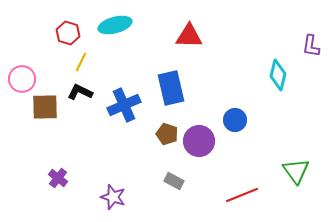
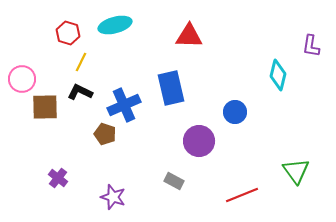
blue circle: moved 8 px up
brown pentagon: moved 62 px left
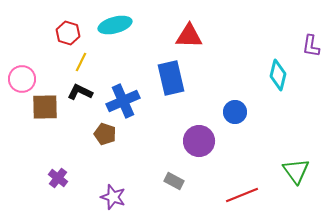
blue rectangle: moved 10 px up
blue cross: moved 1 px left, 4 px up
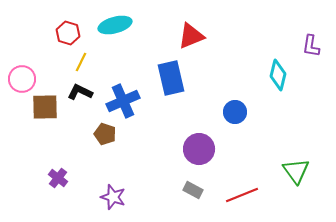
red triangle: moved 2 px right; rotated 24 degrees counterclockwise
purple circle: moved 8 px down
gray rectangle: moved 19 px right, 9 px down
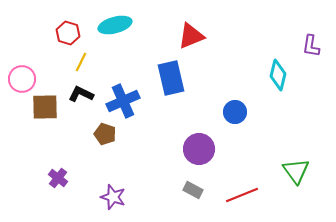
black L-shape: moved 1 px right, 2 px down
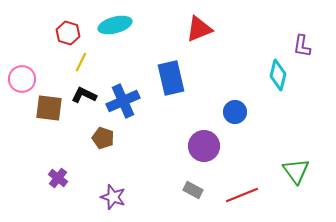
red triangle: moved 8 px right, 7 px up
purple L-shape: moved 9 px left
black L-shape: moved 3 px right, 1 px down
brown square: moved 4 px right, 1 px down; rotated 8 degrees clockwise
brown pentagon: moved 2 px left, 4 px down
purple circle: moved 5 px right, 3 px up
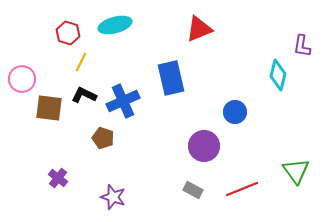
red line: moved 6 px up
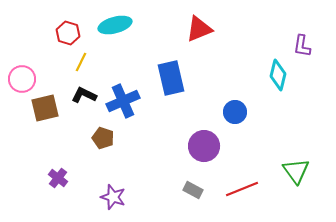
brown square: moved 4 px left; rotated 20 degrees counterclockwise
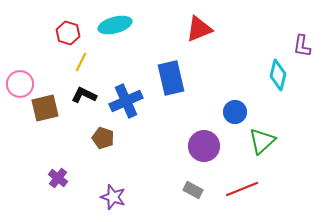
pink circle: moved 2 px left, 5 px down
blue cross: moved 3 px right
green triangle: moved 34 px left, 30 px up; rotated 24 degrees clockwise
